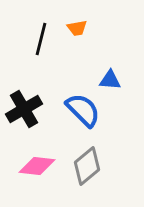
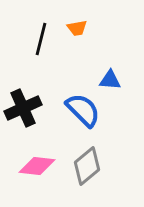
black cross: moved 1 px left, 1 px up; rotated 6 degrees clockwise
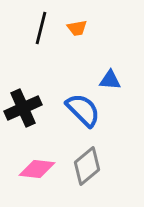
black line: moved 11 px up
pink diamond: moved 3 px down
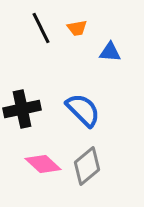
black line: rotated 40 degrees counterclockwise
blue triangle: moved 28 px up
black cross: moved 1 px left, 1 px down; rotated 12 degrees clockwise
pink diamond: moved 6 px right, 5 px up; rotated 36 degrees clockwise
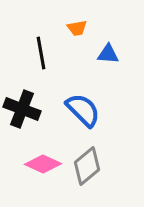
black line: moved 25 px down; rotated 16 degrees clockwise
blue triangle: moved 2 px left, 2 px down
black cross: rotated 33 degrees clockwise
pink diamond: rotated 18 degrees counterclockwise
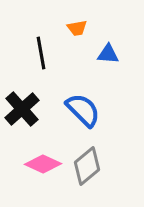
black cross: rotated 27 degrees clockwise
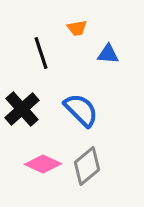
black line: rotated 8 degrees counterclockwise
blue semicircle: moved 2 px left
